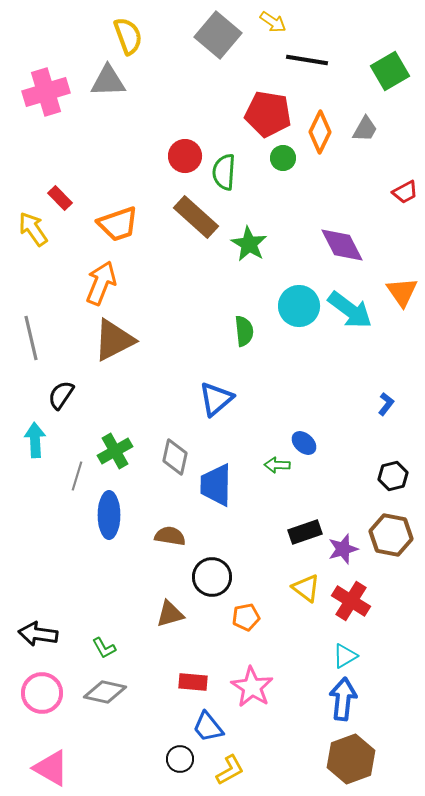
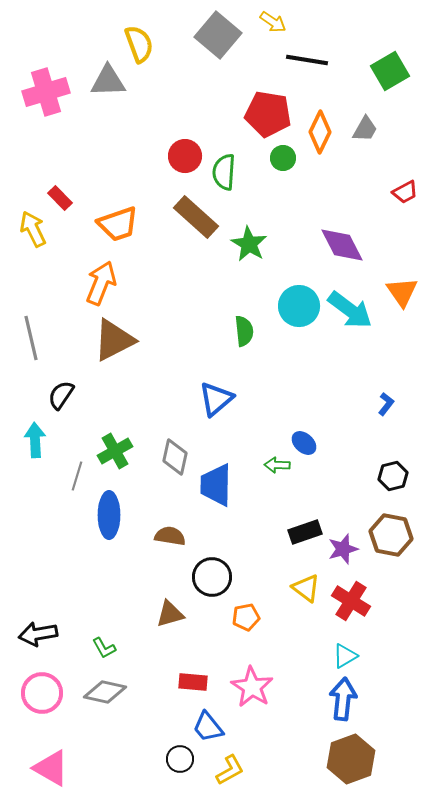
yellow semicircle at (128, 36): moved 11 px right, 8 px down
yellow arrow at (33, 229): rotated 9 degrees clockwise
black arrow at (38, 634): rotated 18 degrees counterclockwise
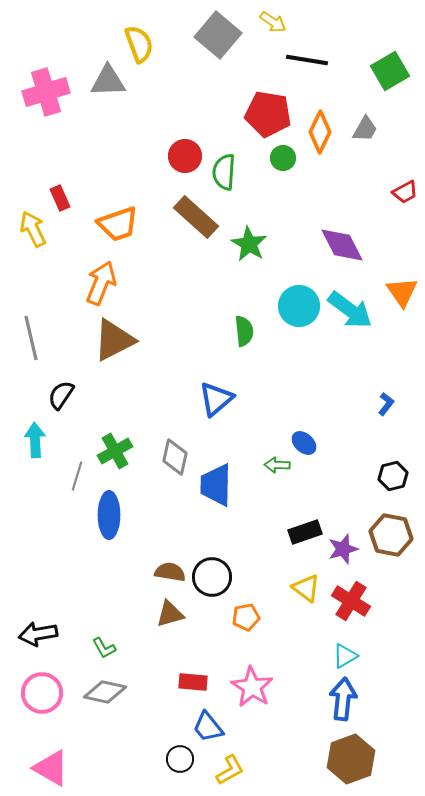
red rectangle at (60, 198): rotated 20 degrees clockwise
brown semicircle at (170, 536): moved 36 px down
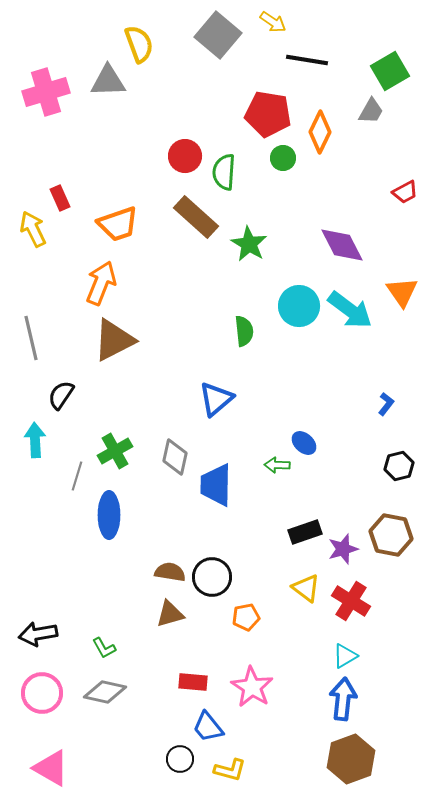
gray trapezoid at (365, 129): moved 6 px right, 18 px up
black hexagon at (393, 476): moved 6 px right, 10 px up
yellow L-shape at (230, 770): rotated 44 degrees clockwise
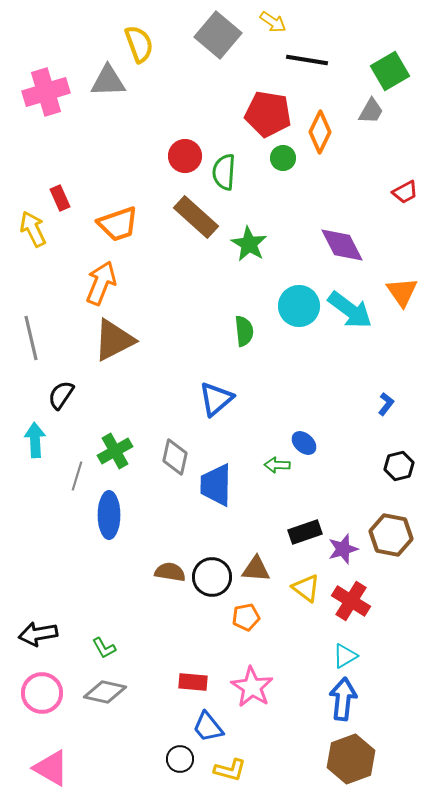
brown triangle at (170, 614): moved 86 px right, 45 px up; rotated 20 degrees clockwise
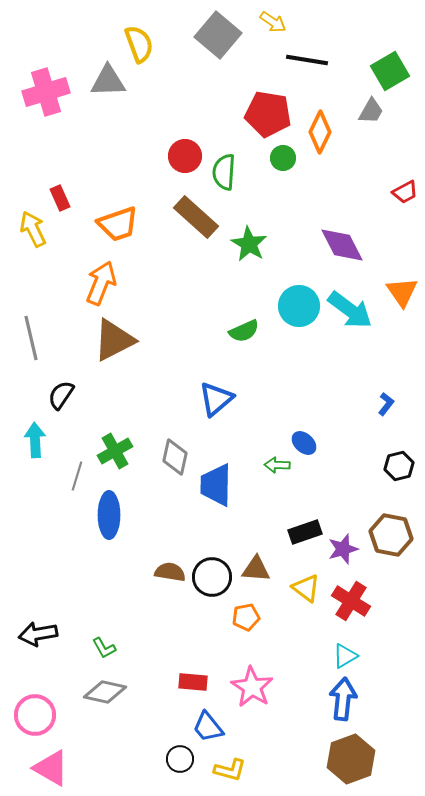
green semicircle at (244, 331): rotated 72 degrees clockwise
pink circle at (42, 693): moved 7 px left, 22 px down
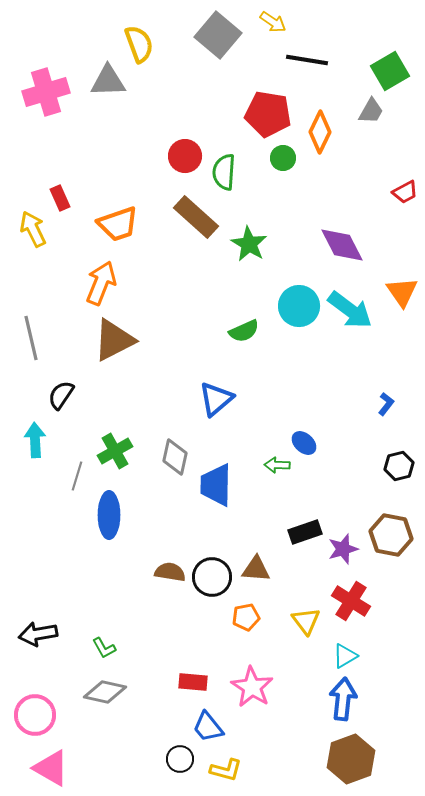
yellow triangle at (306, 588): moved 33 px down; rotated 16 degrees clockwise
yellow L-shape at (230, 770): moved 4 px left
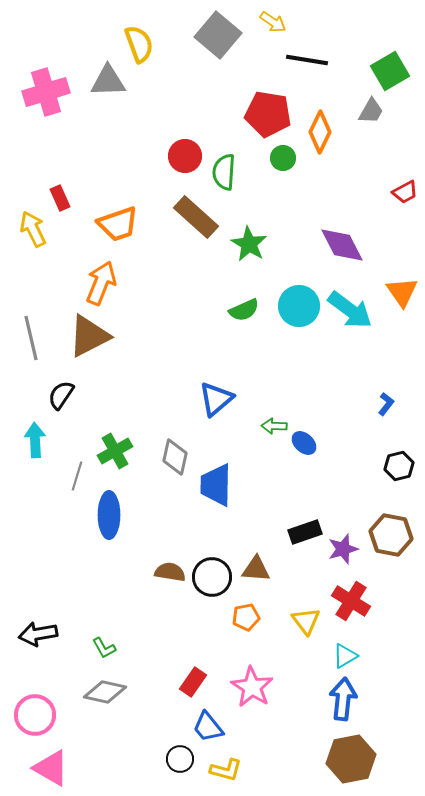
green semicircle at (244, 331): moved 21 px up
brown triangle at (114, 340): moved 25 px left, 4 px up
green arrow at (277, 465): moved 3 px left, 39 px up
red rectangle at (193, 682): rotated 60 degrees counterclockwise
brown hexagon at (351, 759): rotated 9 degrees clockwise
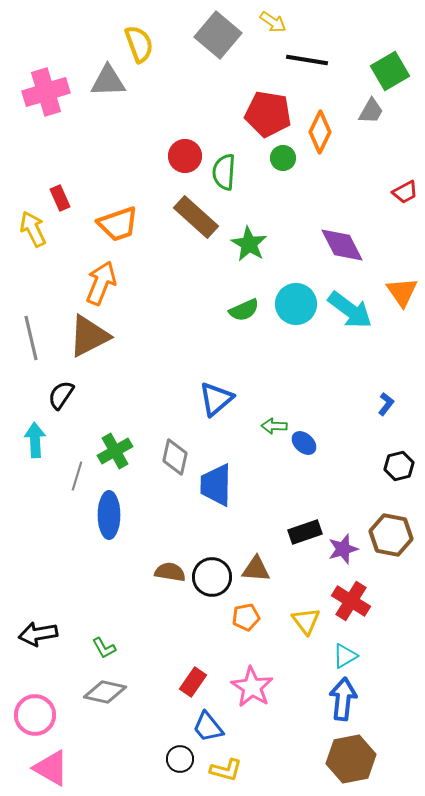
cyan circle at (299, 306): moved 3 px left, 2 px up
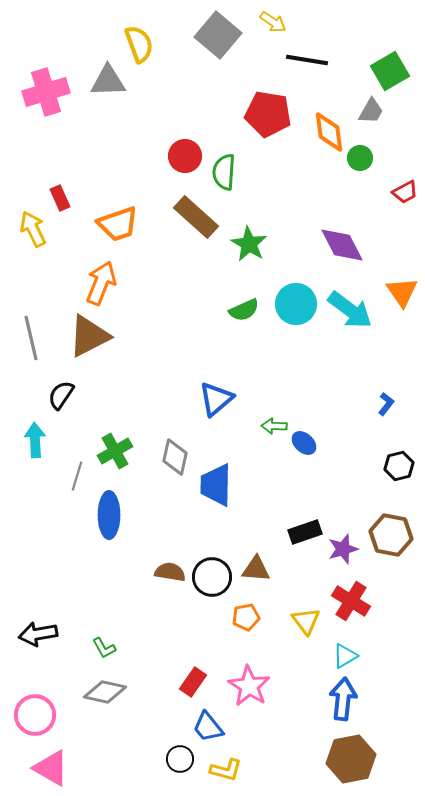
orange diamond at (320, 132): moved 9 px right; rotated 33 degrees counterclockwise
green circle at (283, 158): moved 77 px right
pink star at (252, 687): moved 3 px left, 1 px up
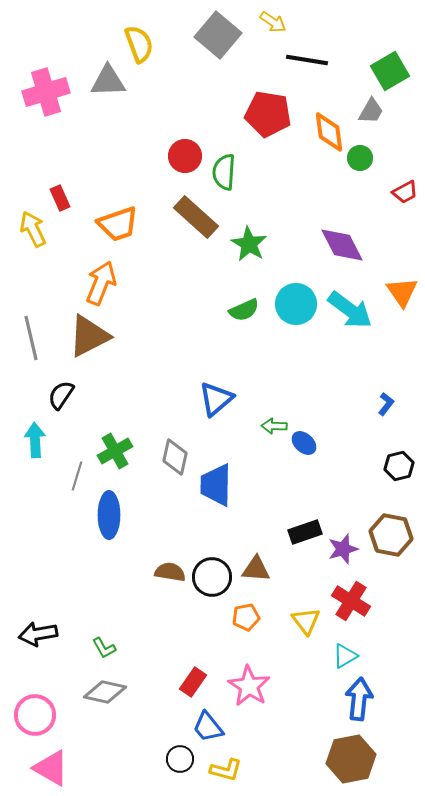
blue arrow at (343, 699): moved 16 px right
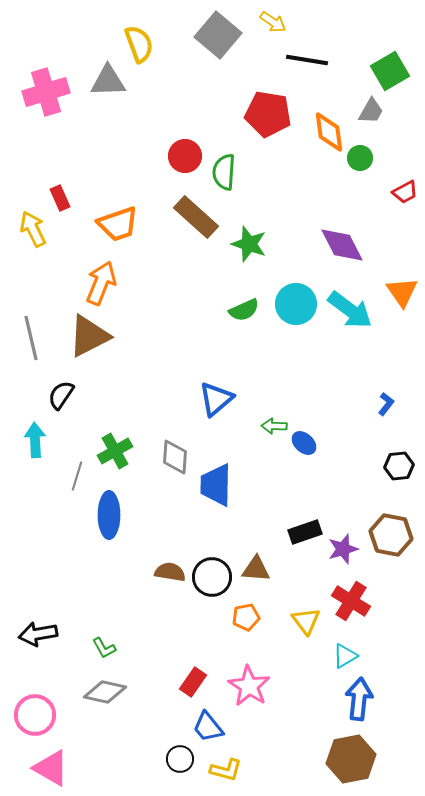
green star at (249, 244): rotated 12 degrees counterclockwise
gray diamond at (175, 457): rotated 9 degrees counterclockwise
black hexagon at (399, 466): rotated 8 degrees clockwise
